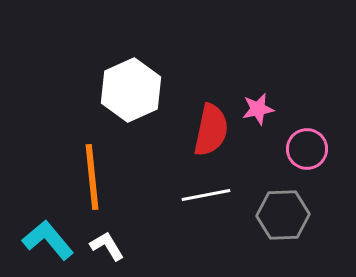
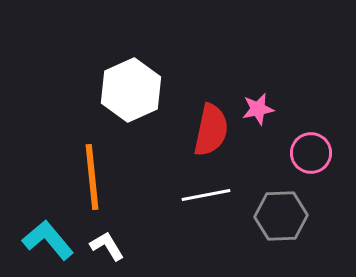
pink circle: moved 4 px right, 4 px down
gray hexagon: moved 2 px left, 1 px down
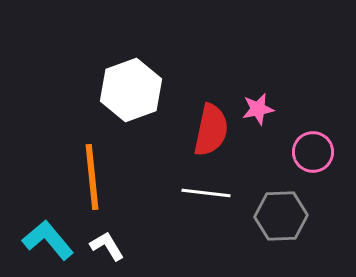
white hexagon: rotated 4 degrees clockwise
pink circle: moved 2 px right, 1 px up
white line: moved 2 px up; rotated 18 degrees clockwise
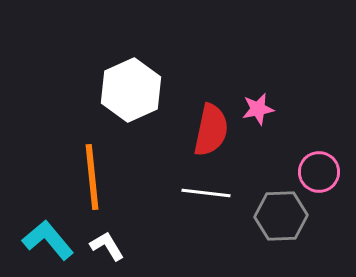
white hexagon: rotated 4 degrees counterclockwise
pink circle: moved 6 px right, 20 px down
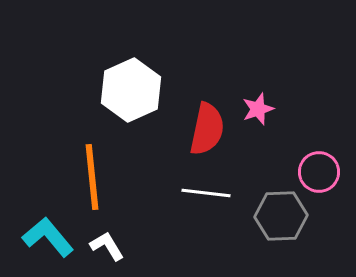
pink star: rotated 8 degrees counterclockwise
red semicircle: moved 4 px left, 1 px up
cyan L-shape: moved 3 px up
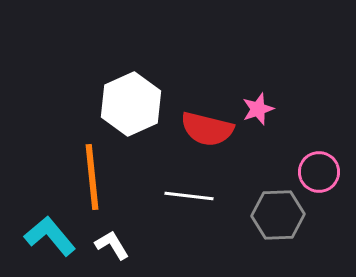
white hexagon: moved 14 px down
red semicircle: rotated 92 degrees clockwise
white line: moved 17 px left, 3 px down
gray hexagon: moved 3 px left, 1 px up
cyan L-shape: moved 2 px right, 1 px up
white L-shape: moved 5 px right, 1 px up
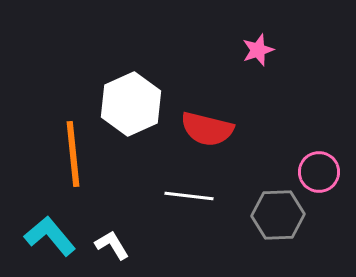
pink star: moved 59 px up
orange line: moved 19 px left, 23 px up
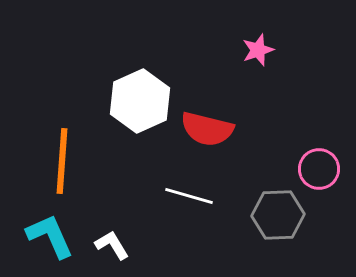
white hexagon: moved 9 px right, 3 px up
orange line: moved 11 px left, 7 px down; rotated 10 degrees clockwise
pink circle: moved 3 px up
white line: rotated 9 degrees clockwise
cyan L-shape: rotated 16 degrees clockwise
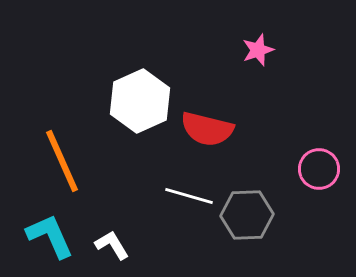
orange line: rotated 28 degrees counterclockwise
gray hexagon: moved 31 px left
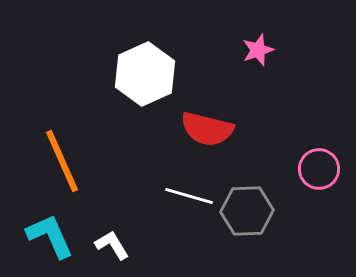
white hexagon: moved 5 px right, 27 px up
gray hexagon: moved 4 px up
